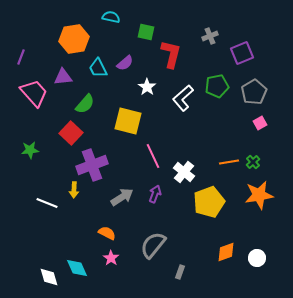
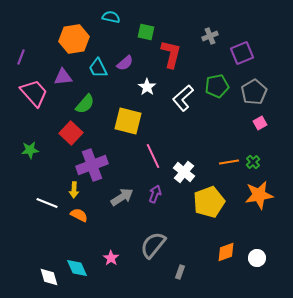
orange semicircle: moved 28 px left, 18 px up
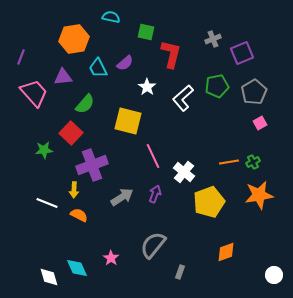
gray cross: moved 3 px right, 3 px down
green star: moved 14 px right
green cross: rotated 16 degrees clockwise
white circle: moved 17 px right, 17 px down
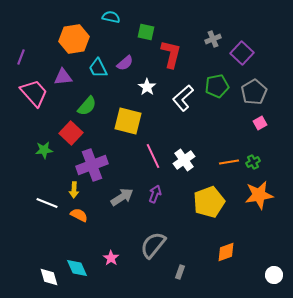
purple square: rotated 25 degrees counterclockwise
green semicircle: moved 2 px right, 2 px down
white cross: moved 12 px up; rotated 15 degrees clockwise
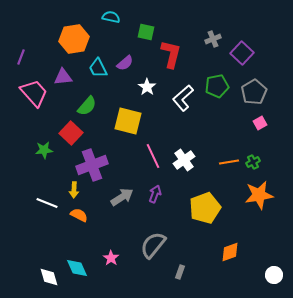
yellow pentagon: moved 4 px left, 6 px down
orange diamond: moved 4 px right
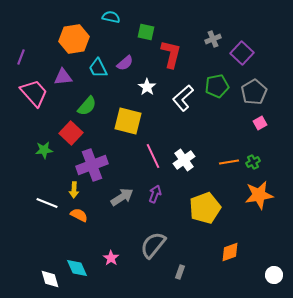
white diamond: moved 1 px right, 2 px down
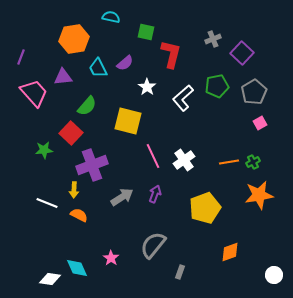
white diamond: rotated 65 degrees counterclockwise
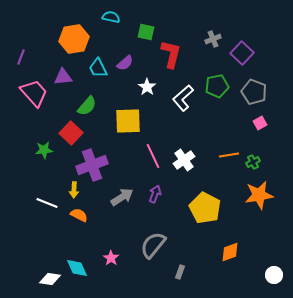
gray pentagon: rotated 20 degrees counterclockwise
yellow square: rotated 16 degrees counterclockwise
orange line: moved 7 px up
yellow pentagon: rotated 24 degrees counterclockwise
